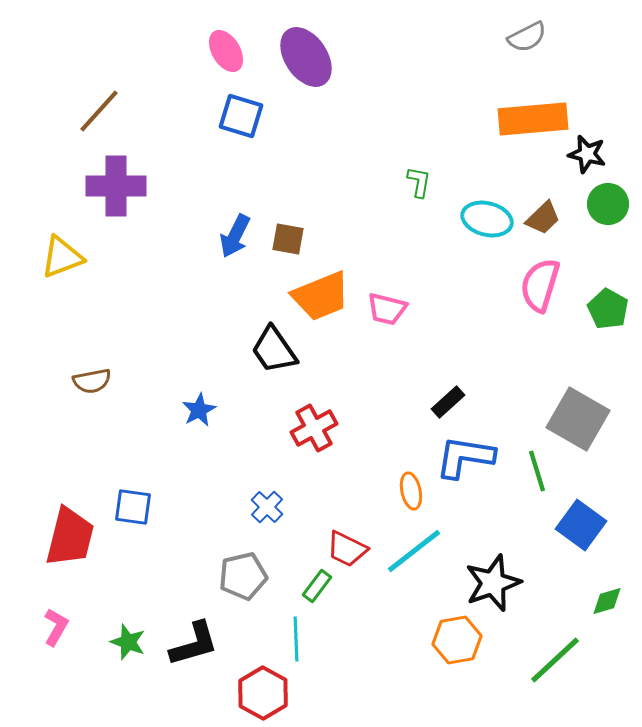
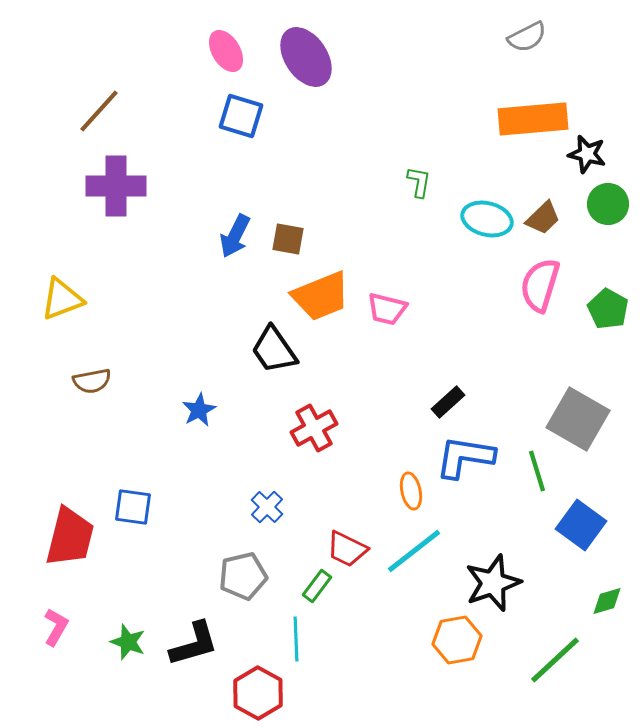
yellow triangle at (62, 257): moved 42 px down
red hexagon at (263, 693): moved 5 px left
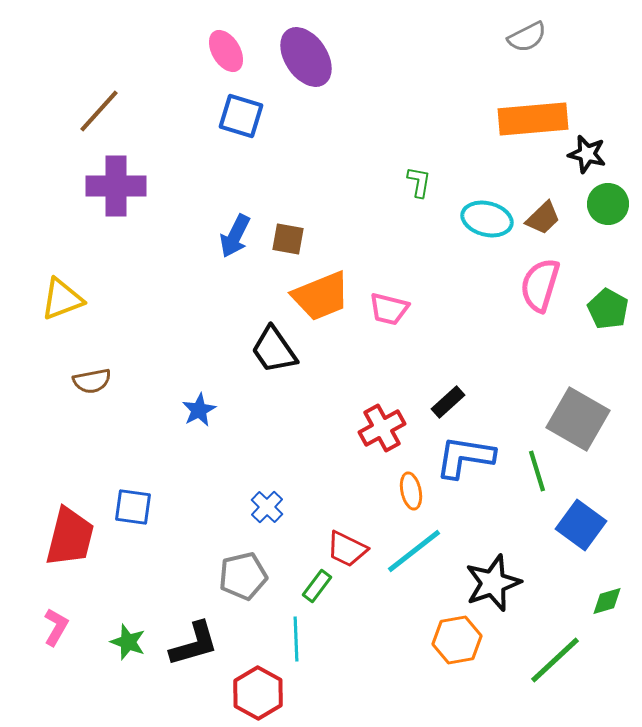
pink trapezoid at (387, 309): moved 2 px right
red cross at (314, 428): moved 68 px right
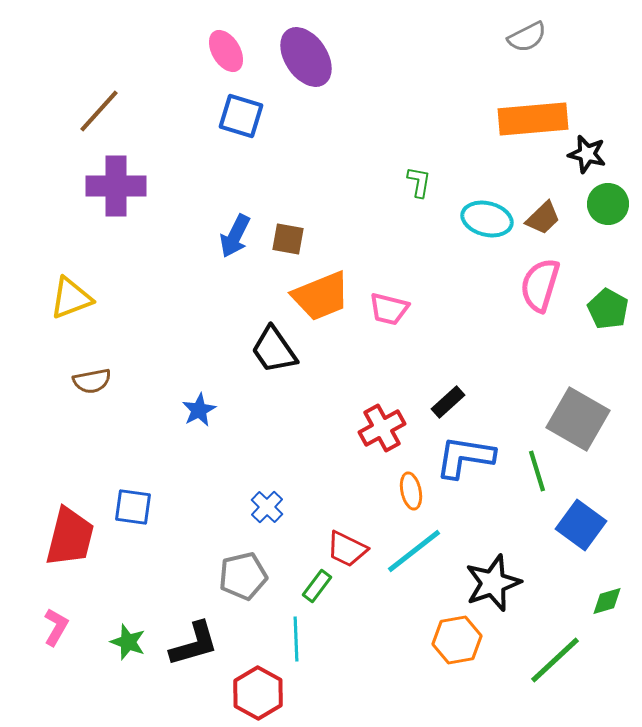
yellow triangle at (62, 299): moved 9 px right, 1 px up
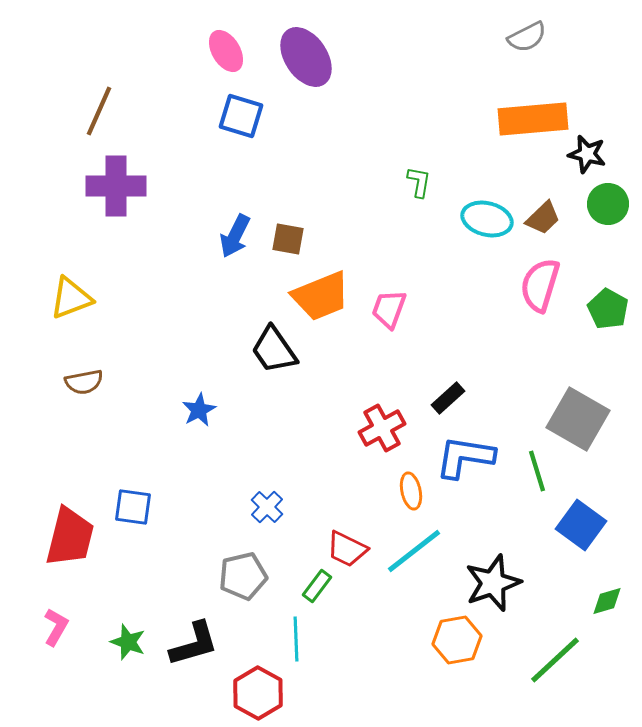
brown line at (99, 111): rotated 18 degrees counterclockwise
pink trapezoid at (389, 309): rotated 96 degrees clockwise
brown semicircle at (92, 381): moved 8 px left, 1 px down
black rectangle at (448, 402): moved 4 px up
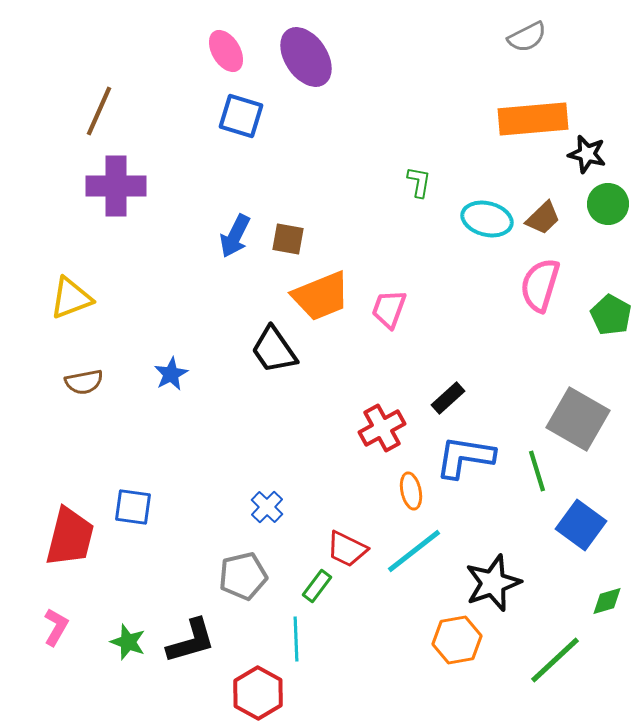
green pentagon at (608, 309): moved 3 px right, 6 px down
blue star at (199, 410): moved 28 px left, 36 px up
black L-shape at (194, 644): moved 3 px left, 3 px up
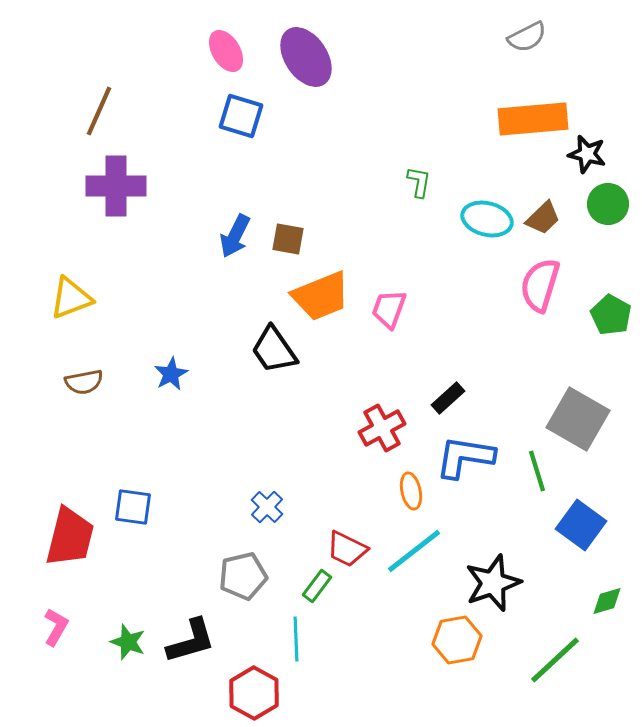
red hexagon at (258, 693): moved 4 px left
